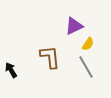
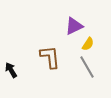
gray line: moved 1 px right
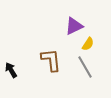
brown L-shape: moved 1 px right, 3 px down
gray line: moved 2 px left
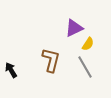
purple triangle: moved 2 px down
brown L-shape: rotated 20 degrees clockwise
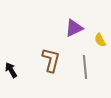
yellow semicircle: moved 12 px right, 4 px up; rotated 120 degrees clockwise
gray line: rotated 25 degrees clockwise
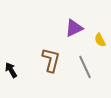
gray line: rotated 20 degrees counterclockwise
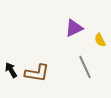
brown L-shape: moved 14 px left, 13 px down; rotated 85 degrees clockwise
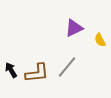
gray line: moved 18 px left; rotated 65 degrees clockwise
brown L-shape: rotated 15 degrees counterclockwise
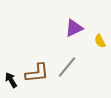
yellow semicircle: moved 1 px down
black arrow: moved 10 px down
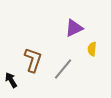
yellow semicircle: moved 8 px left, 8 px down; rotated 32 degrees clockwise
gray line: moved 4 px left, 2 px down
brown L-shape: moved 4 px left, 13 px up; rotated 65 degrees counterclockwise
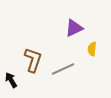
gray line: rotated 25 degrees clockwise
